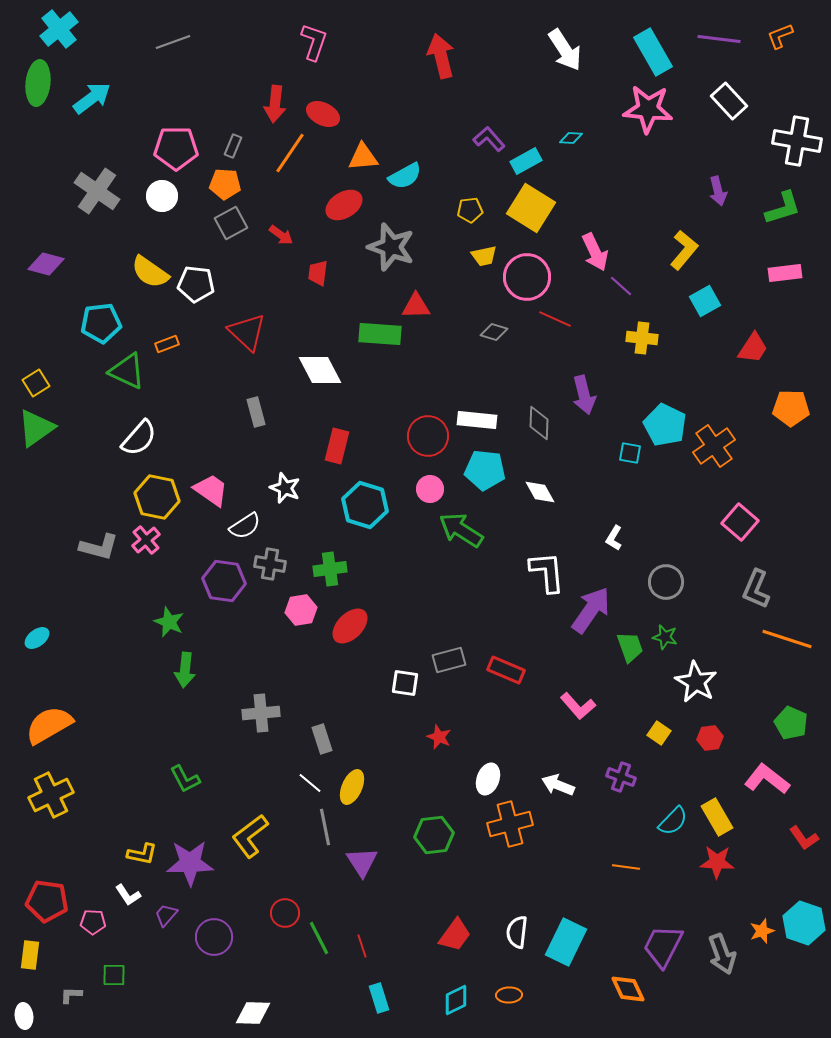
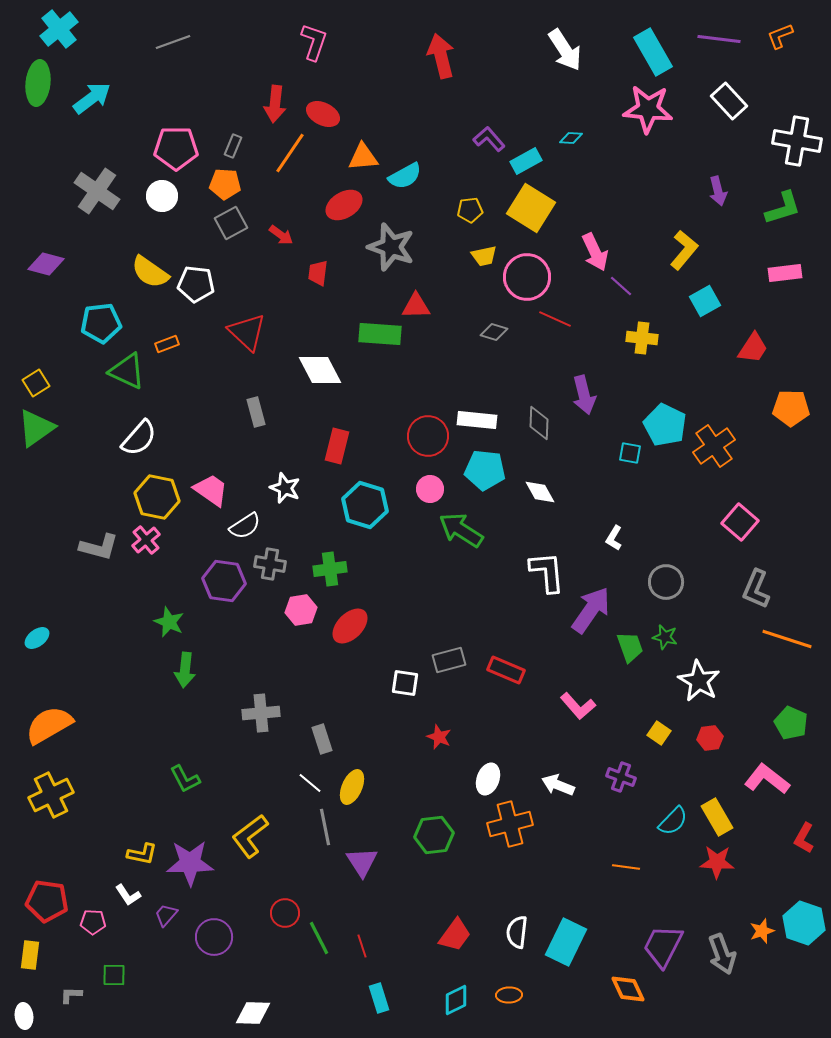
white star at (696, 682): moved 3 px right, 1 px up
red L-shape at (804, 838): rotated 64 degrees clockwise
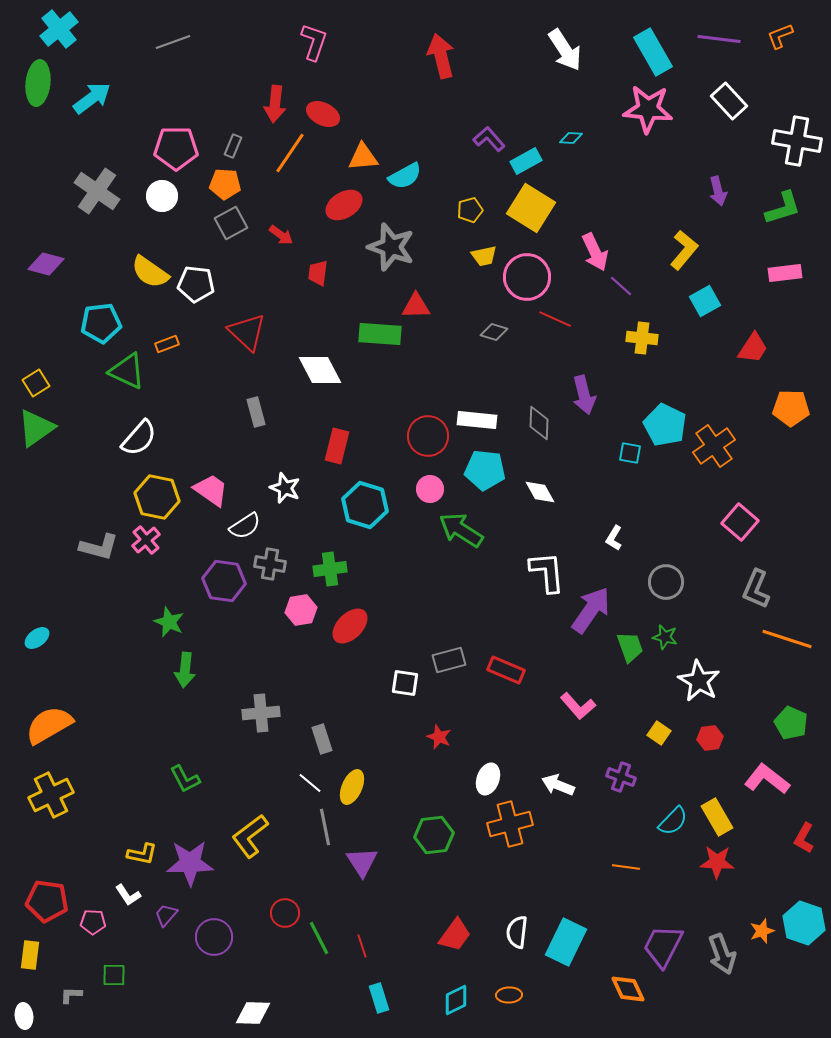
yellow pentagon at (470, 210): rotated 10 degrees counterclockwise
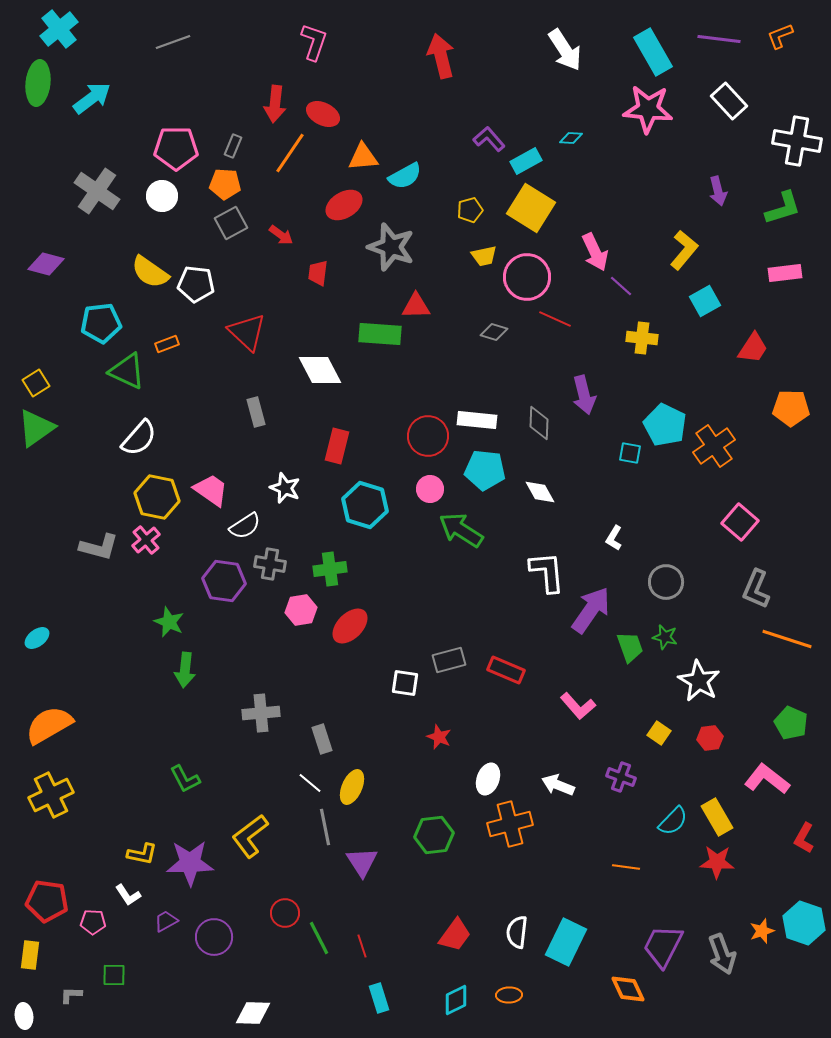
purple trapezoid at (166, 915): moved 6 px down; rotated 20 degrees clockwise
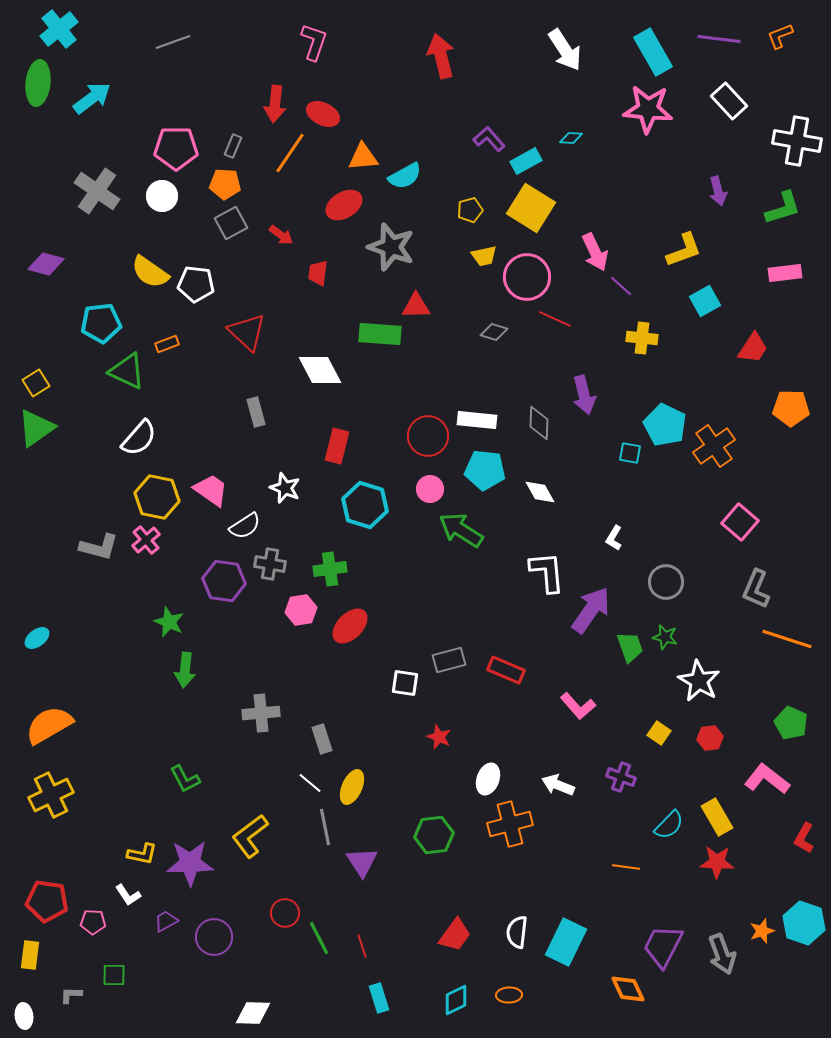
yellow L-shape at (684, 250): rotated 30 degrees clockwise
cyan semicircle at (673, 821): moved 4 px left, 4 px down
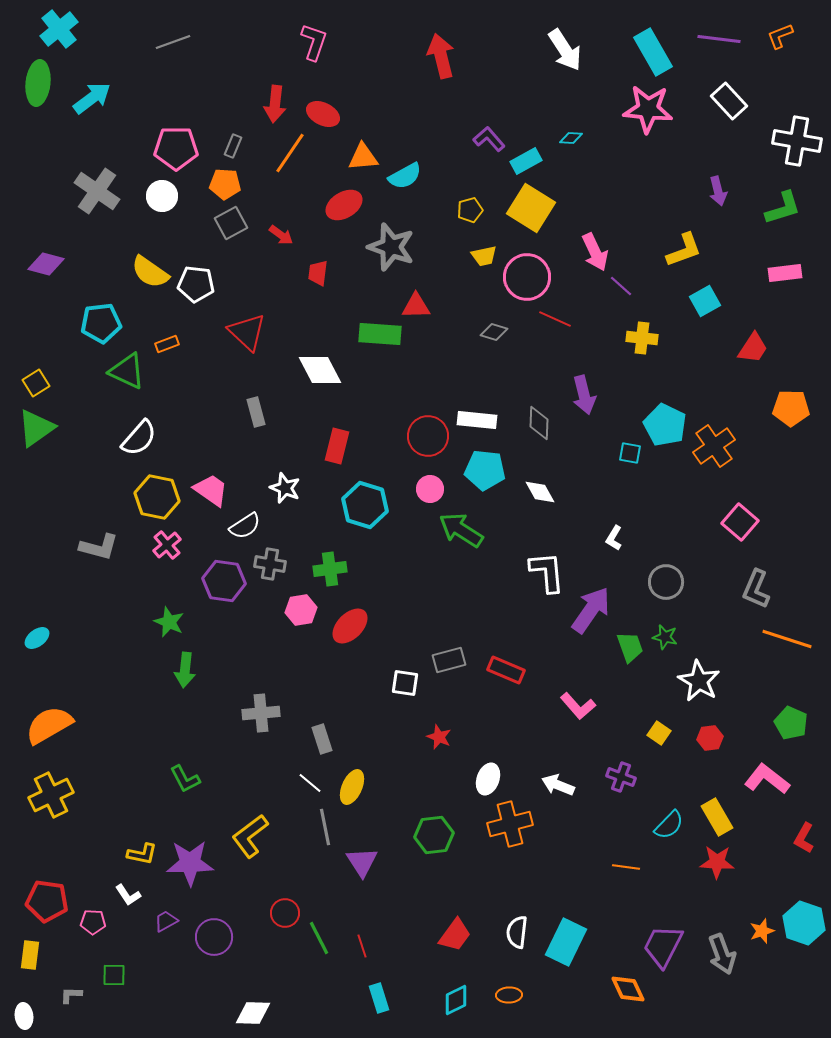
pink cross at (146, 540): moved 21 px right, 5 px down
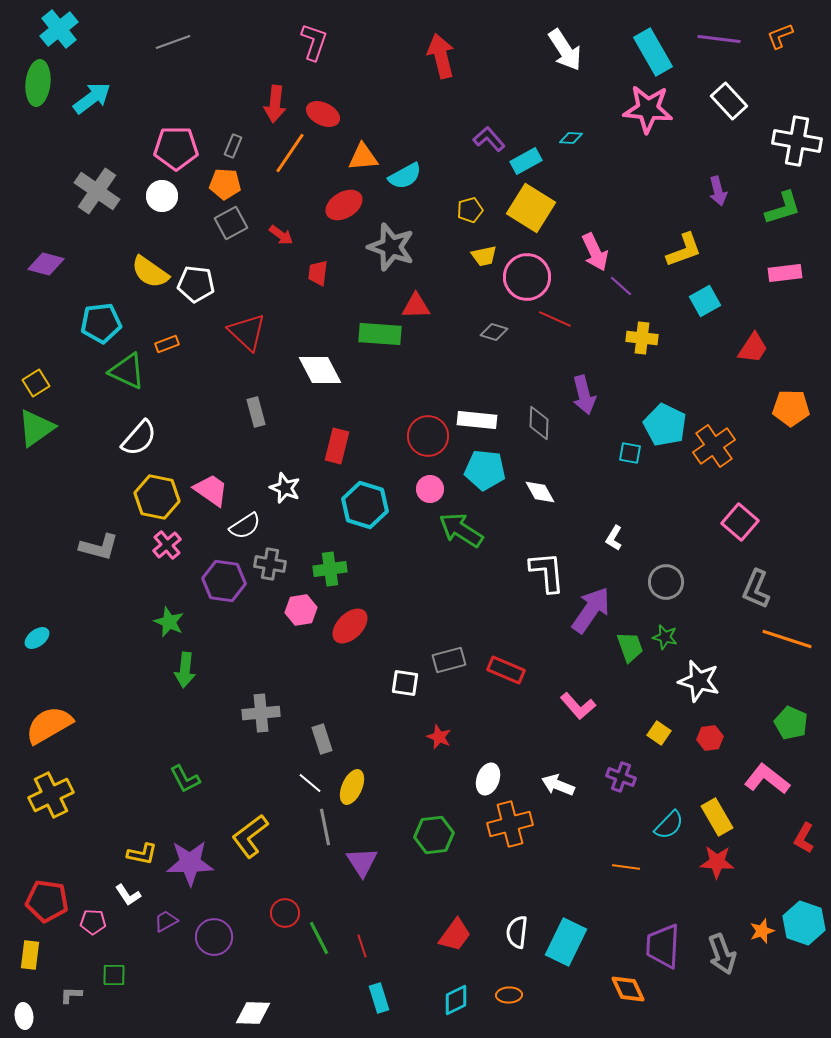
white star at (699, 681): rotated 15 degrees counterclockwise
purple trapezoid at (663, 946): rotated 24 degrees counterclockwise
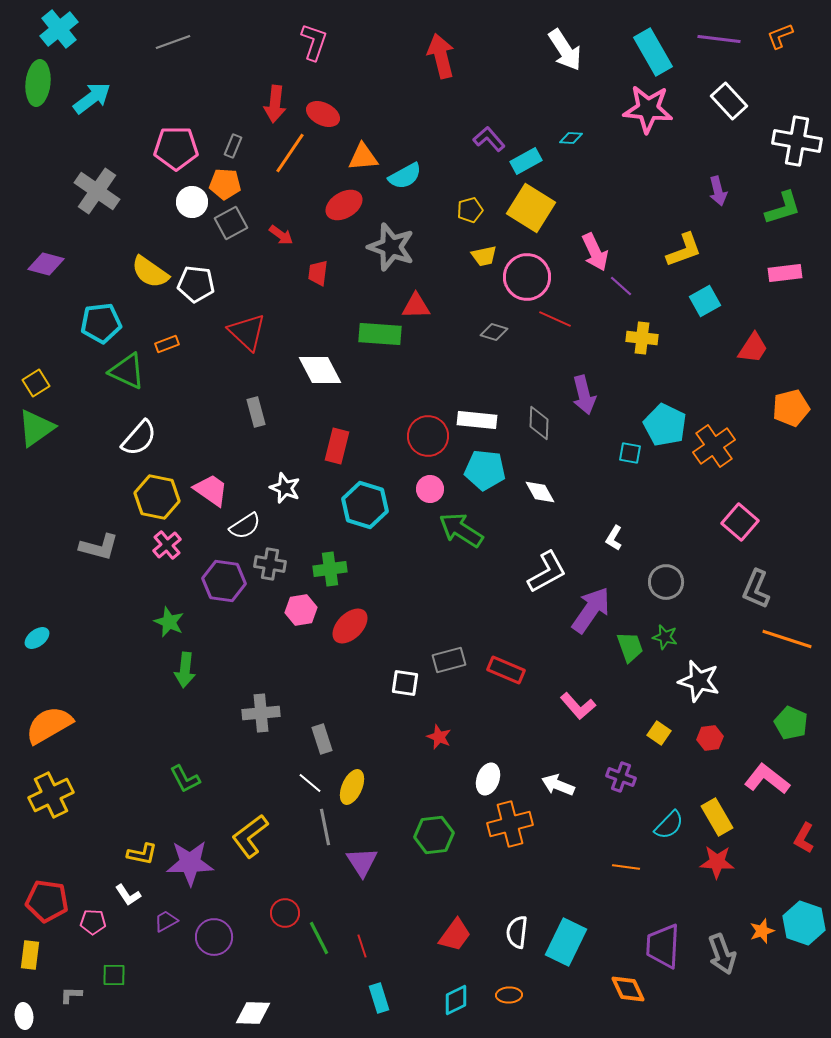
white circle at (162, 196): moved 30 px right, 6 px down
orange pentagon at (791, 408): rotated 15 degrees counterclockwise
white L-shape at (547, 572): rotated 66 degrees clockwise
